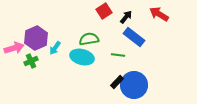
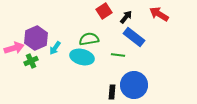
black rectangle: moved 5 px left, 10 px down; rotated 40 degrees counterclockwise
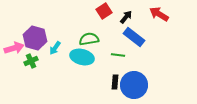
purple hexagon: moved 1 px left; rotated 20 degrees counterclockwise
black rectangle: moved 3 px right, 10 px up
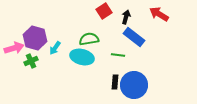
black arrow: rotated 24 degrees counterclockwise
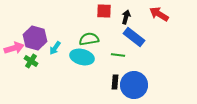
red square: rotated 35 degrees clockwise
green cross: rotated 32 degrees counterclockwise
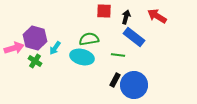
red arrow: moved 2 px left, 2 px down
green cross: moved 4 px right
black rectangle: moved 2 px up; rotated 24 degrees clockwise
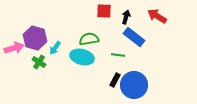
green cross: moved 4 px right, 1 px down
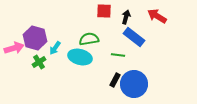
cyan ellipse: moved 2 px left
green cross: rotated 24 degrees clockwise
blue circle: moved 1 px up
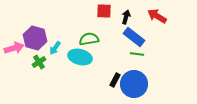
green line: moved 19 px right, 1 px up
